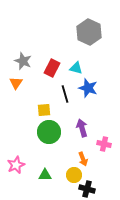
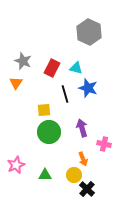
black cross: rotated 28 degrees clockwise
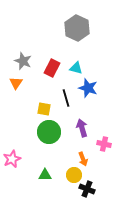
gray hexagon: moved 12 px left, 4 px up
black line: moved 1 px right, 4 px down
yellow square: moved 1 px up; rotated 16 degrees clockwise
pink star: moved 4 px left, 6 px up
black cross: rotated 21 degrees counterclockwise
